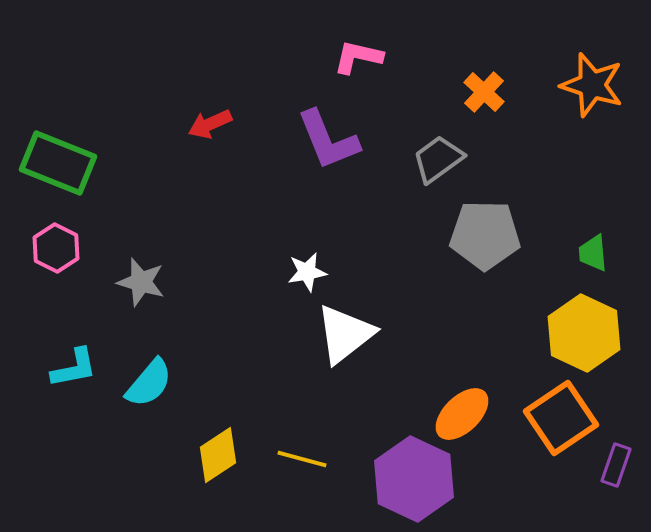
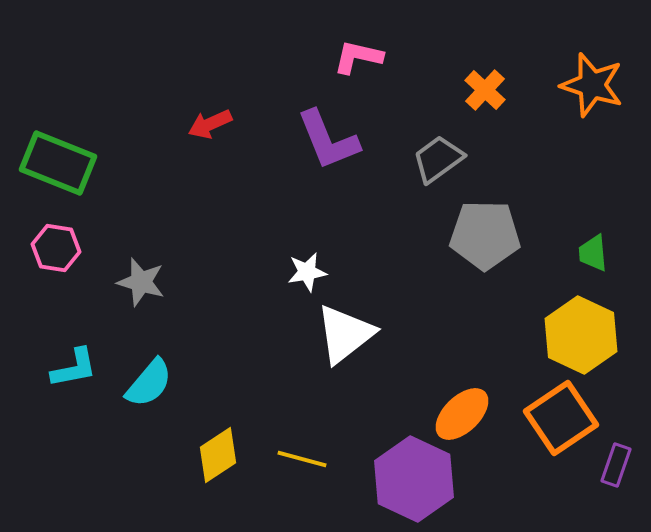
orange cross: moved 1 px right, 2 px up
pink hexagon: rotated 18 degrees counterclockwise
yellow hexagon: moved 3 px left, 2 px down
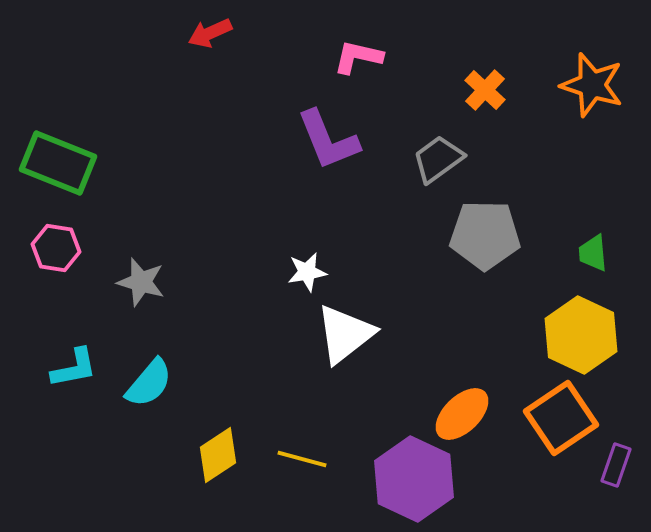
red arrow: moved 91 px up
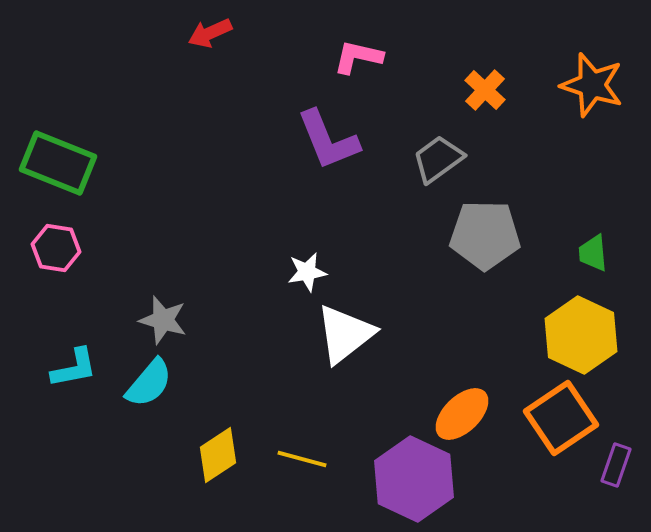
gray star: moved 22 px right, 38 px down
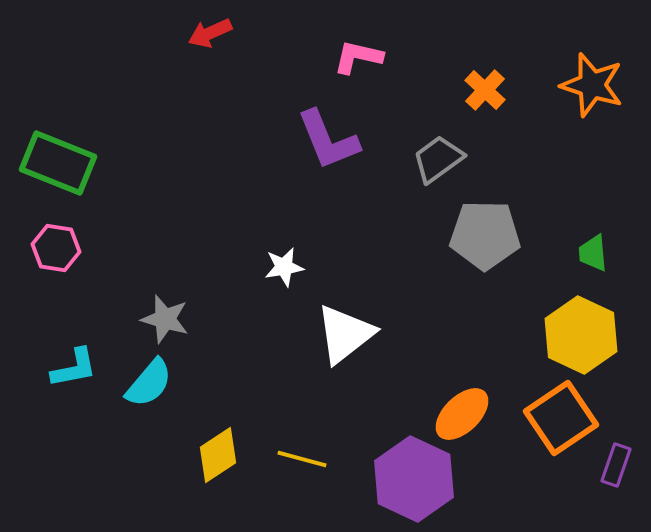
white star: moved 23 px left, 5 px up
gray star: moved 2 px right, 1 px up
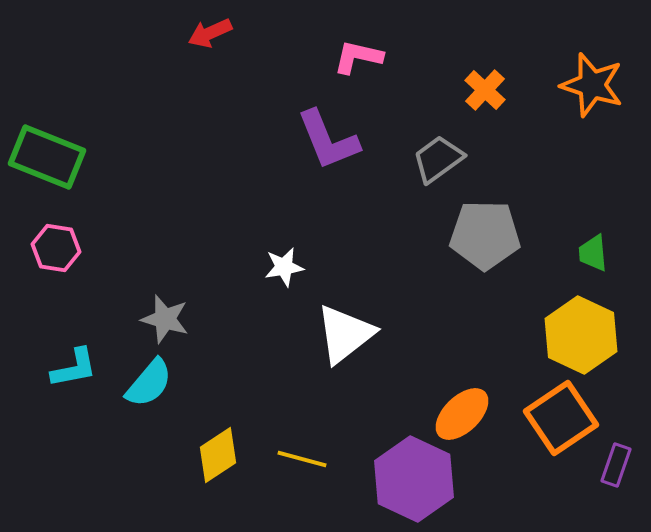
green rectangle: moved 11 px left, 6 px up
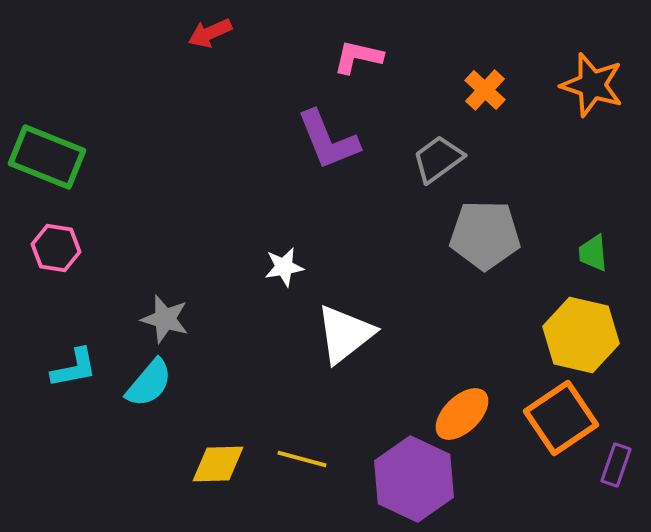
yellow hexagon: rotated 12 degrees counterclockwise
yellow diamond: moved 9 px down; rotated 32 degrees clockwise
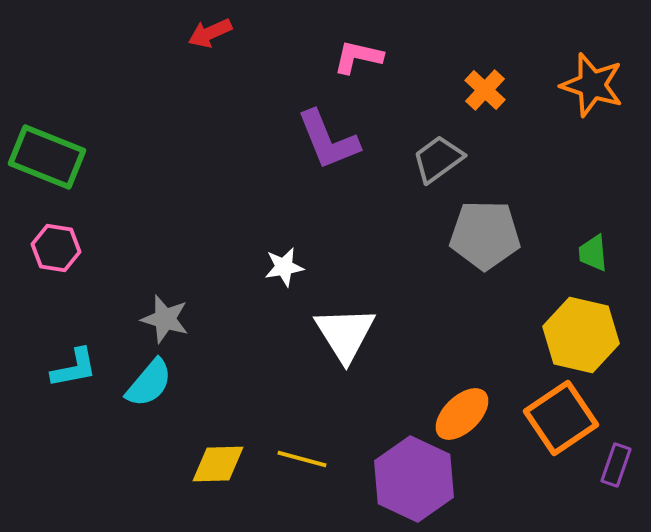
white triangle: rotated 24 degrees counterclockwise
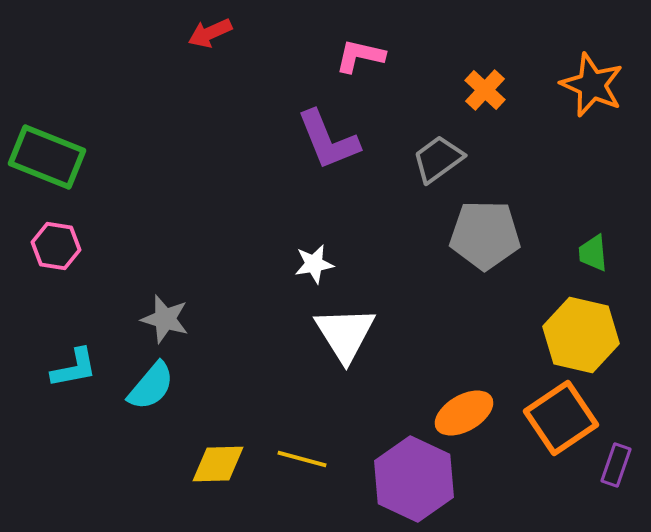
pink L-shape: moved 2 px right, 1 px up
orange star: rotated 6 degrees clockwise
pink hexagon: moved 2 px up
white star: moved 30 px right, 3 px up
cyan semicircle: moved 2 px right, 3 px down
orange ellipse: moved 2 px right, 1 px up; rotated 14 degrees clockwise
